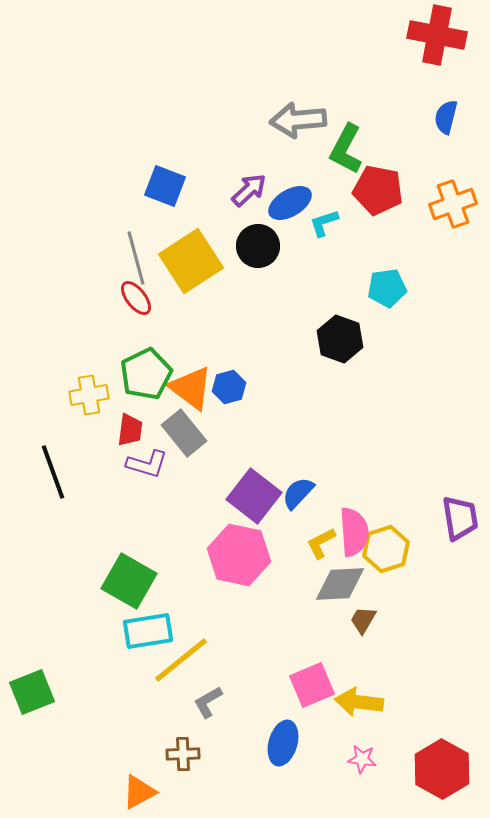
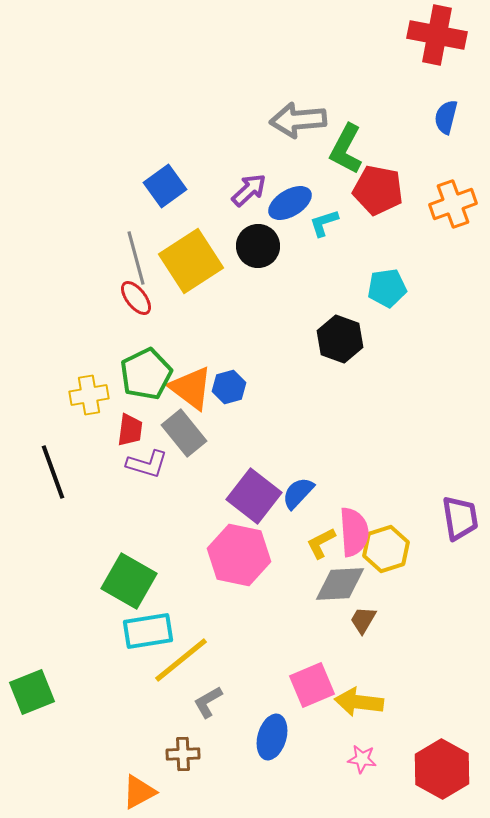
blue square at (165, 186): rotated 33 degrees clockwise
blue ellipse at (283, 743): moved 11 px left, 6 px up
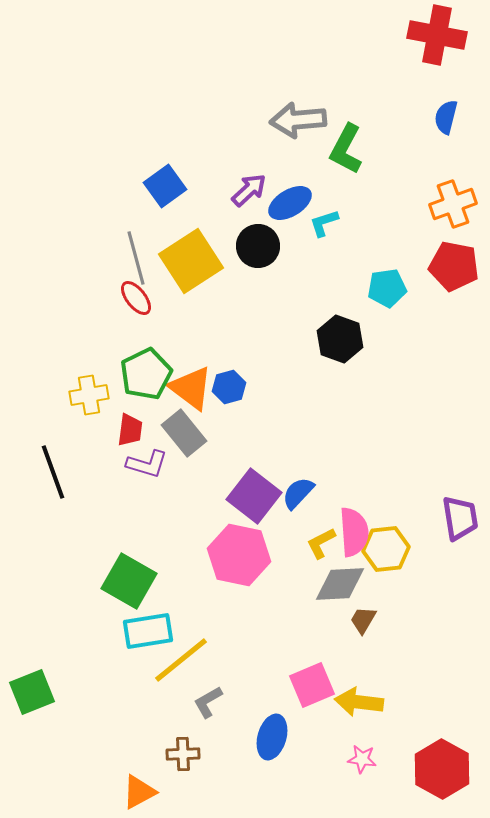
red pentagon at (378, 190): moved 76 px right, 76 px down
yellow hexagon at (386, 549): rotated 12 degrees clockwise
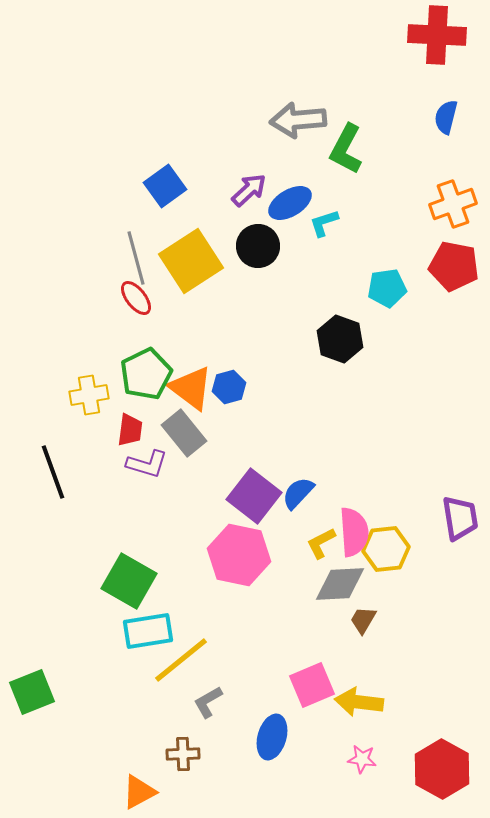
red cross at (437, 35): rotated 8 degrees counterclockwise
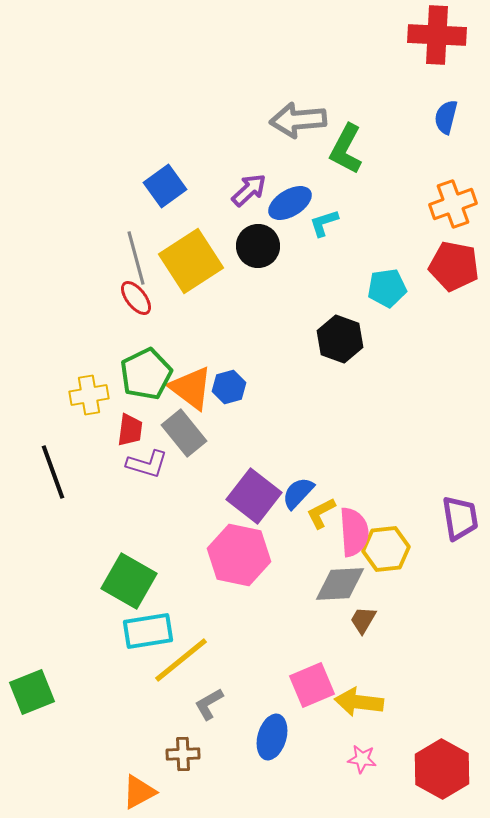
yellow L-shape at (321, 543): moved 30 px up
gray L-shape at (208, 702): moved 1 px right, 2 px down
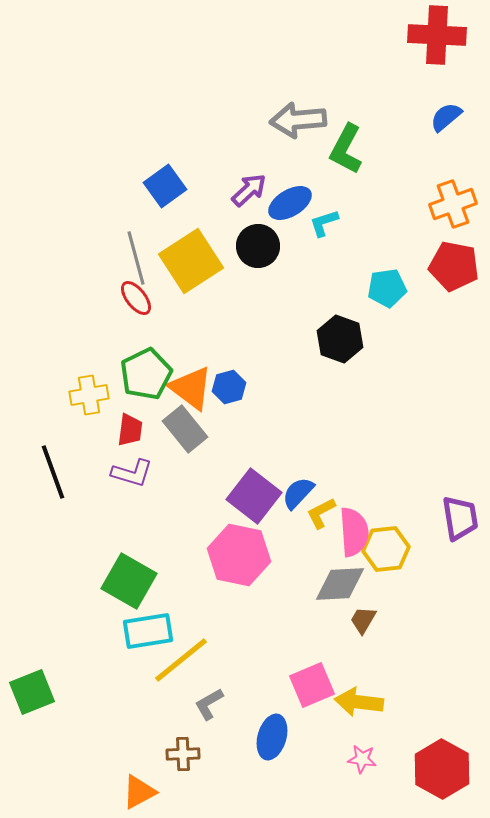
blue semicircle at (446, 117): rotated 36 degrees clockwise
gray rectangle at (184, 433): moved 1 px right, 4 px up
purple L-shape at (147, 464): moved 15 px left, 9 px down
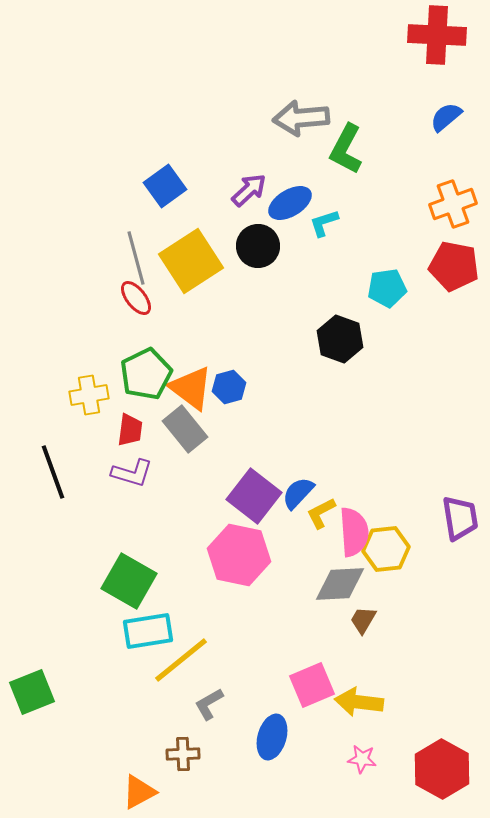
gray arrow at (298, 120): moved 3 px right, 2 px up
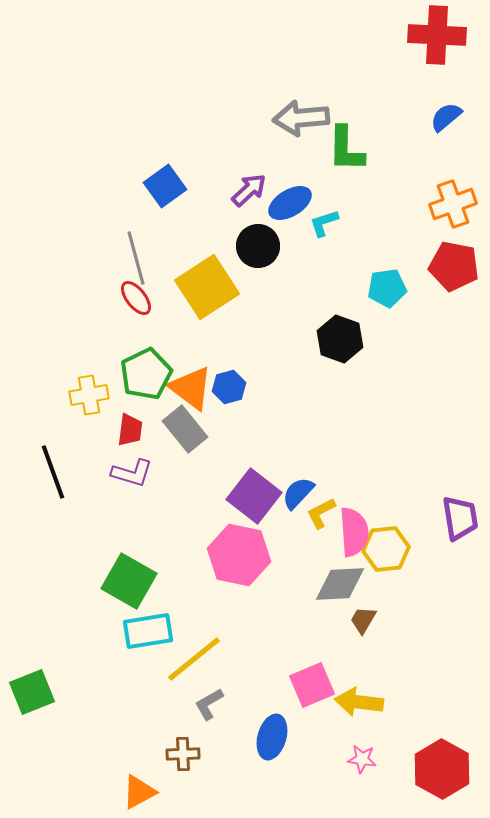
green L-shape at (346, 149): rotated 27 degrees counterclockwise
yellow square at (191, 261): moved 16 px right, 26 px down
yellow line at (181, 660): moved 13 px right, 1 px up
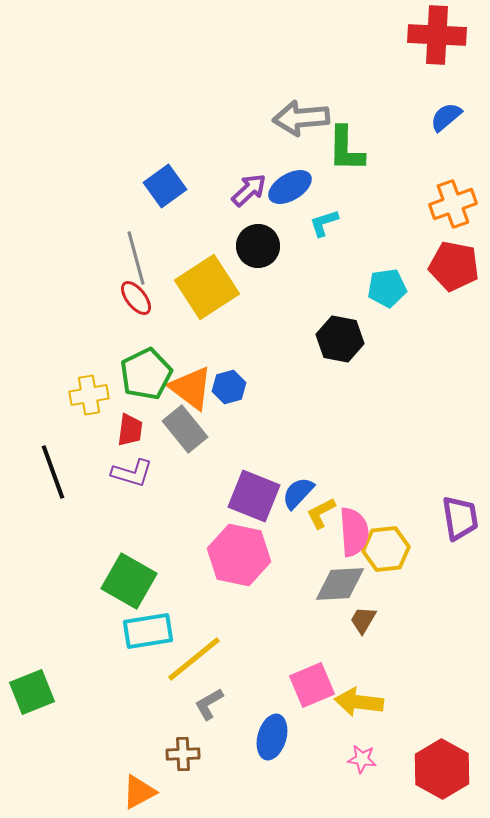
blue ellipse at (290, 203): moved 16 px up
black hexagon at (340, 339): rotated 9 degrees counterclockwise
purple square at (254, 496): rotated 16 degrees counterclockwise
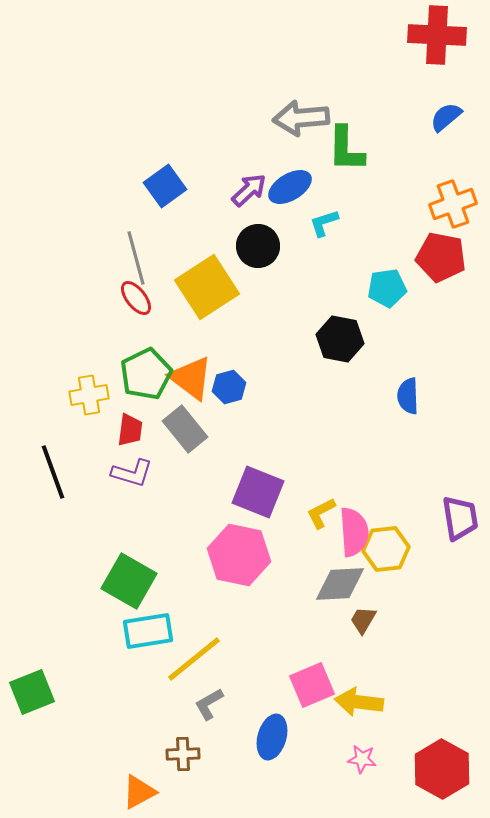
red pentagon at (454, 266): moved 13 px left, 9 px up
orange triangle at (191, 388): moved 10 px up
blue semicircle at (298, 493): moved 110 px right, 97 px up; rotated 45 degrees counterclockwise
purple square at (254, 496): moved 4 px right, 4 px up
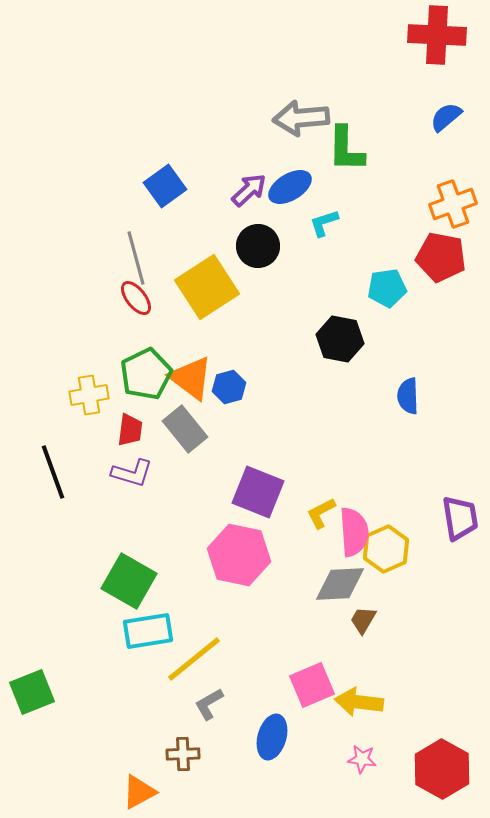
yellow hexagon at (386, 549): rotated 18 degrees counterclockwise
